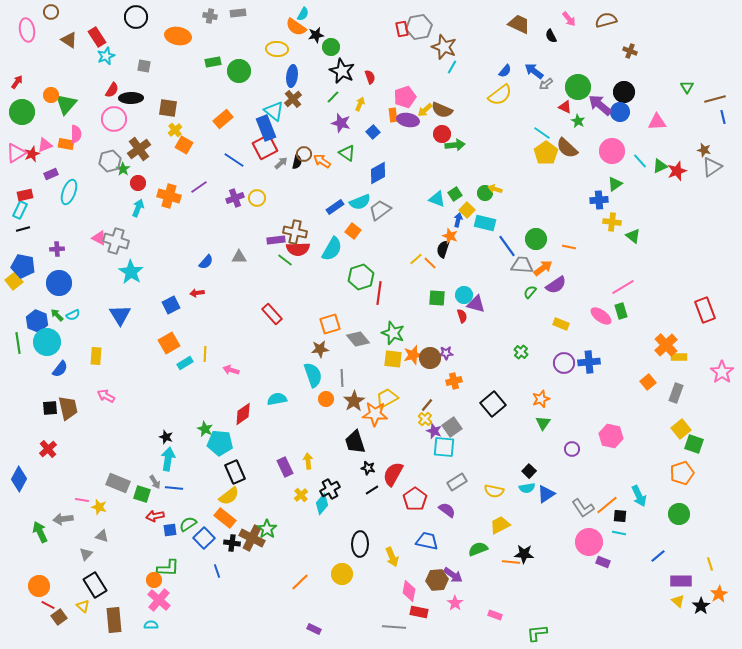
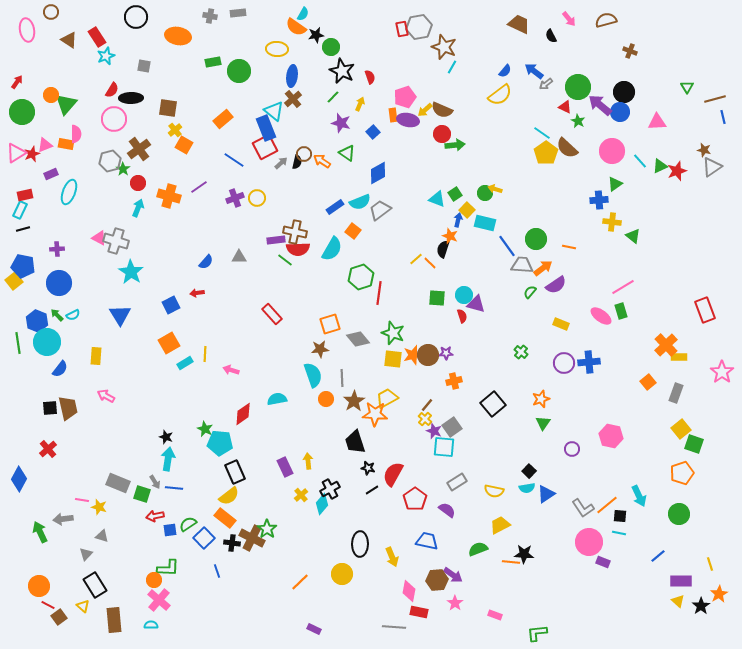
brown circle at (430, 358): moved 2 px left, 3 px up
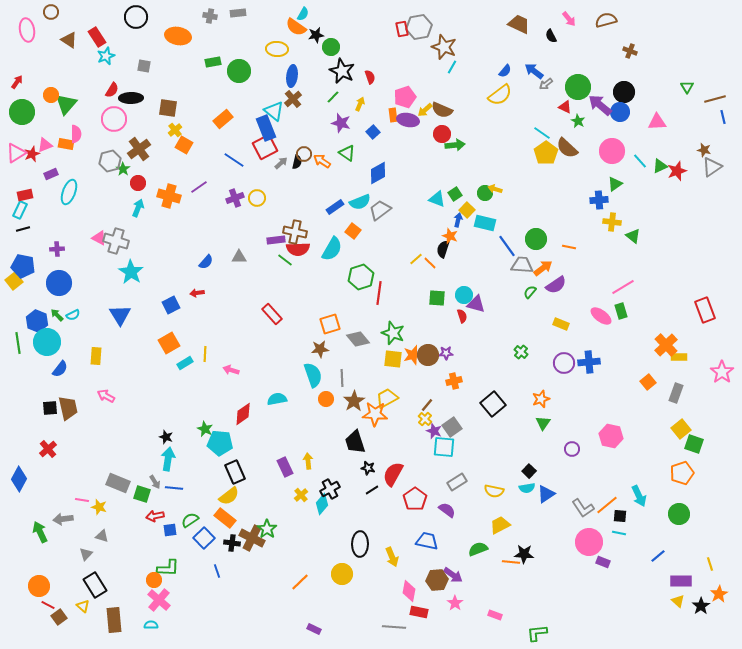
green semicircle at (188, 524): moved 2 px right, 4 px up
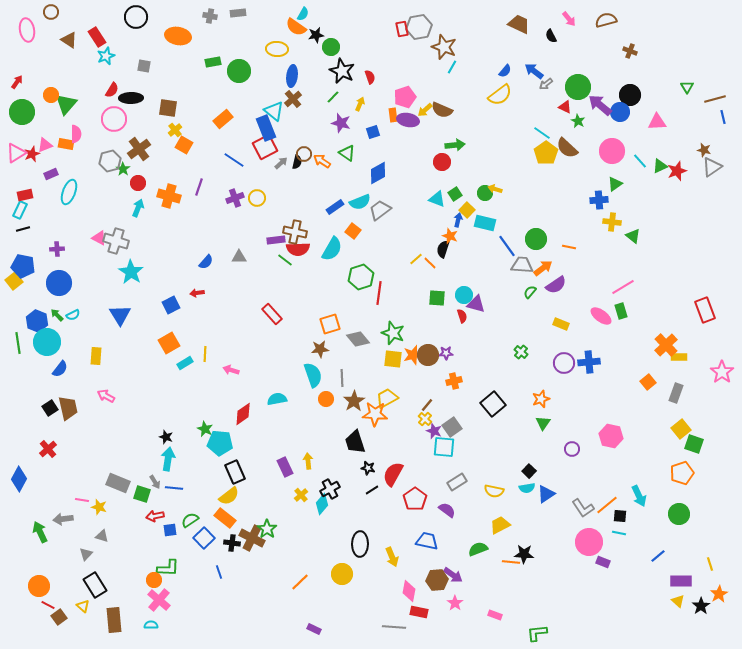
black circle at (624, 92): moved 6 px right, 3 px down
blue square at (373, 132): rotated 24 degrees clockwise
red circle at (442, 134): moved 28 px down
purple line at (199, 187): rotated 36 degrees counterclockwise
black square at (50, 408): rotated 28 degrees counterclockwise
blue line at (217, 571): moved 2 px right, 1 px down
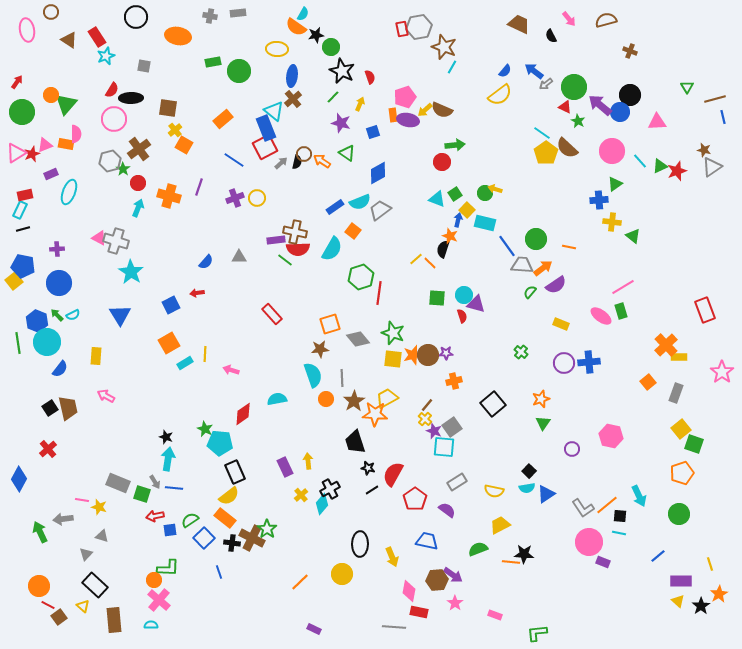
green circle at (578, 87): moved 4 px left
black rectangle at (95, 585): rotated 15 degrees counterclockwise
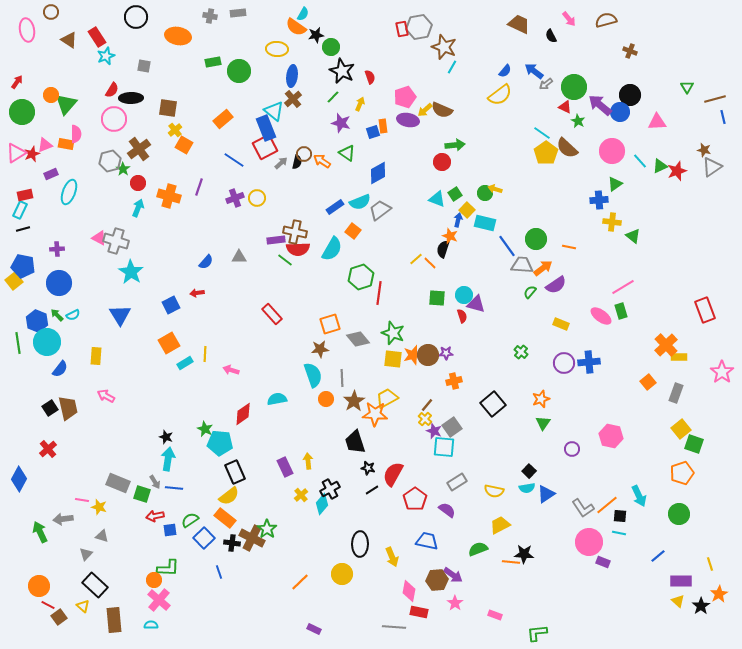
orange rectangle at (393, 115): moved 10 px left, 11 px down
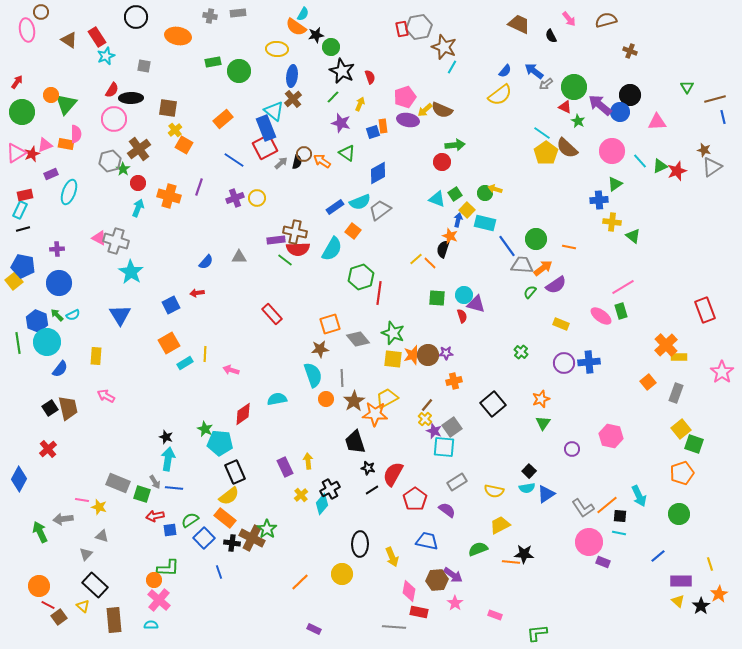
brown circle at (51, 12): moved 10 px left
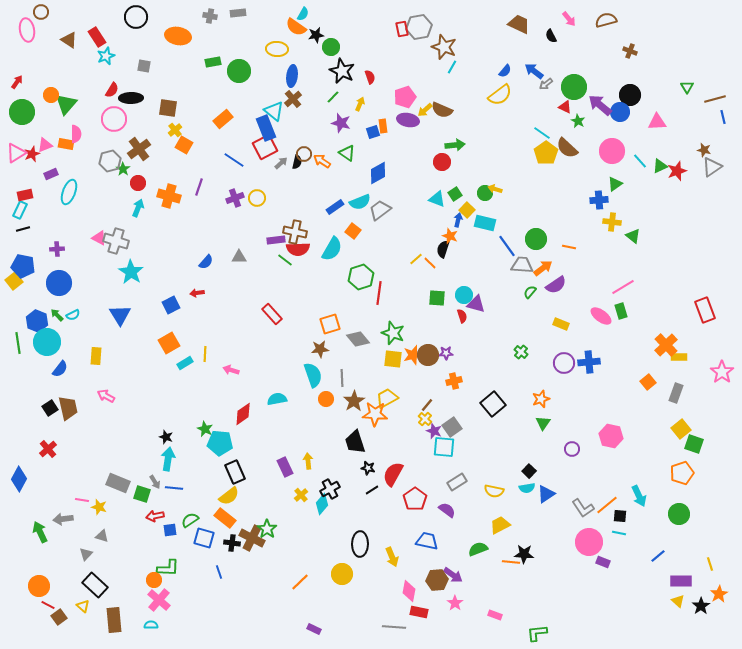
blue square at (204, 538): rotated 30 degrees counterclockwise
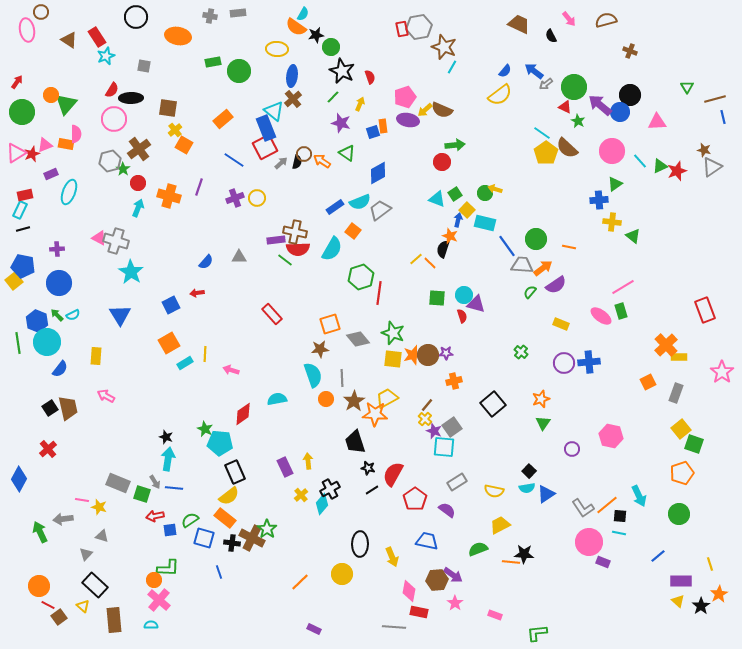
orange square at (648, 382): rotated 14 degrees clockwise
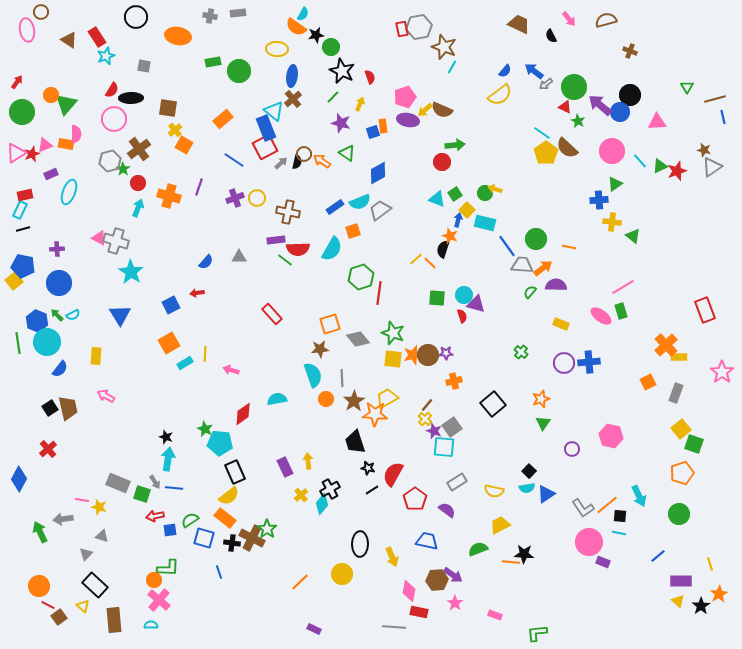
orange square at (353, 231): rotated 35 degrees clockwise
brown cross at (295, 232): moved 7 px left, 20 px up
purple semicircle at (556, 285): rotated 145 degrees counterclockwise
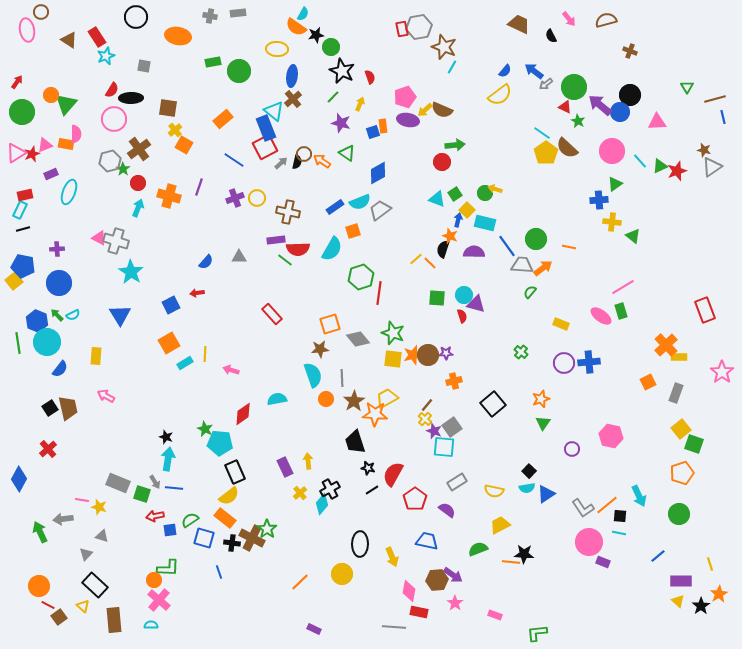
purple semicircle at (556, 285): moved 82 px left, 33 px up
yellow cross at (301, 495): moved 1 px left, 2 px up
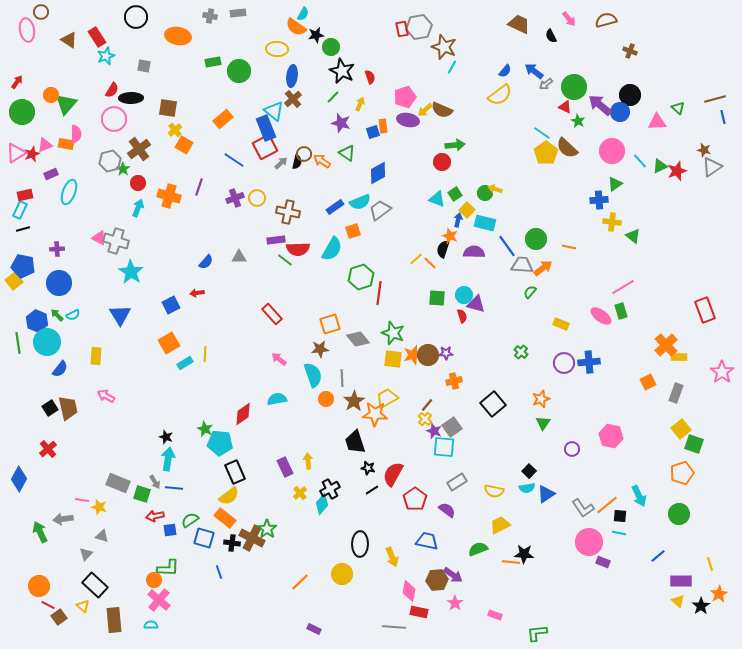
green triangle at (687, 87): moved 9 px left, 21 px down; rotated 16 degrees counterclockwise
pink arrow at (231, 370): moved 48 px right, 11 px up; rotated 21 degrees clockwise
